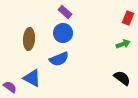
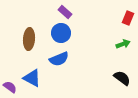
blue circle: moved 2 px left
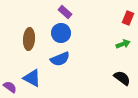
blue semicircle: moved 1 px right
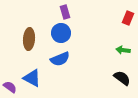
purple rectangle: rotated 32 degrees clockwise
green arrow: moved 6 px down; rotated 152 degrees counterclockwise
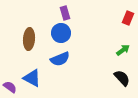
purple rectangle: moved 1 px down
green arrow: rotated 136 degrees clockwise
black semicircle: rotated 12 degrees clockwise
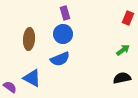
blue circle: moved 2 px right, 1 px down
black semicircle: rotated 60 degrees counterclockwise
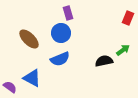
purple rectangle: moved 3 px right
blue circle: moved 2 px left, 1 px up
brown ellipse: rotated 50 degrees counterclockwise
black semicircle: moved 18 px left, 17 px up
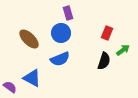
red rectangle: moved 21 px left, 15 px down
black semicircle: rotated 120 degrees clockwise
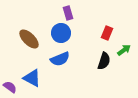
green arrow: moved 1 px right
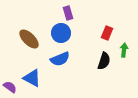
green arrow: rotated 48 degrees counterclockwise
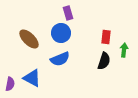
red rectangle: moved 1 px left, 4 px down; rotated 16 degrees counterclockwise
purple semicircle: moved 3 px up; rotated 64 degrees clockwise
